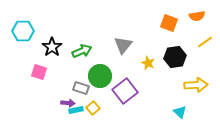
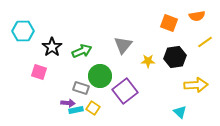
yellow star: moved 2 px up; rotated 24 degrees counterclockwise
yellow square: rotated 16 degrees counterclockwise
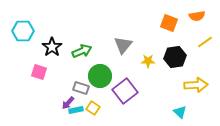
purple arrow: rotated 128 degrees clockwise
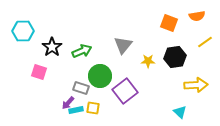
yellow square: rotated 24 degrees counterclockwise
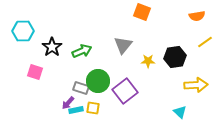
orange square: moved 27 px left, 11 px up
pink square: moved 4 px left
green circle: moved 2 px left, 5 px down
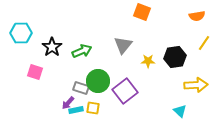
cyan hexagon: moved 2 px left, 2 px down
yellow line: moved 1 px left, 1 px down; rotated 21 degrees counterclockwise
cyan triangle: moved 1 px up
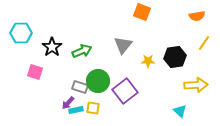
gray rectangle: moved 1 px left, 1 px up
